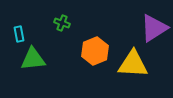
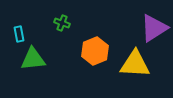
yellow triangle: moved 2 px right
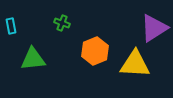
cyan rectangle: moved 8 px left, 8 px up
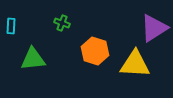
cyan rectangle: rotated 14 degrees clockwise
orange hexagon: rotated 20 degrees counterclockwise
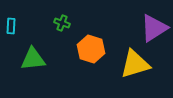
orange hexagon: moved 4 px left, 2 px up
yellow triangle: rotated 20 degrees counterclockwise
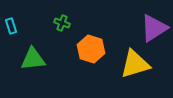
cyan rectangle: rotated 21 degrees counterclockwise
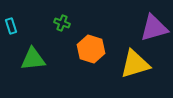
purple triangle: rotated 16 degrees clockwise
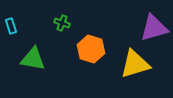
green triangle: rotated 16 degrees clockwise
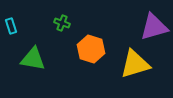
purple triangle: moved 1 px up
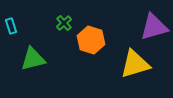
green cross: moved 2 px right; rotated 28 degrees clockwise
orange hexagon: moved 9 px up
green triangle: rotated 24 degrees counterclockwise
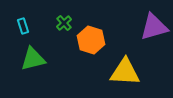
cyan rectangle: moved 12 px right
yellow triangle: moved 10 px left, 8 px down; rotated 20 degrees clockwise
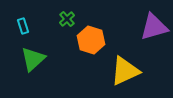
green cross: moved 3 px right, 4 px up
green triangle: rotated 28 degrees counterclockwise
yellow triangle: moved 1 px up; rotated 28 degrees counterclockwise
